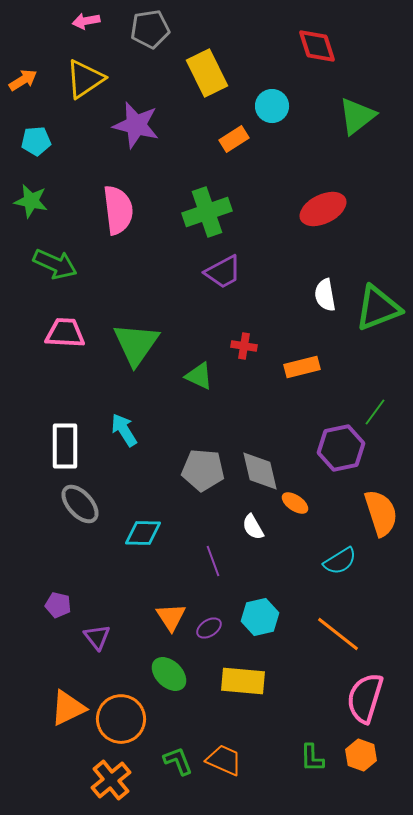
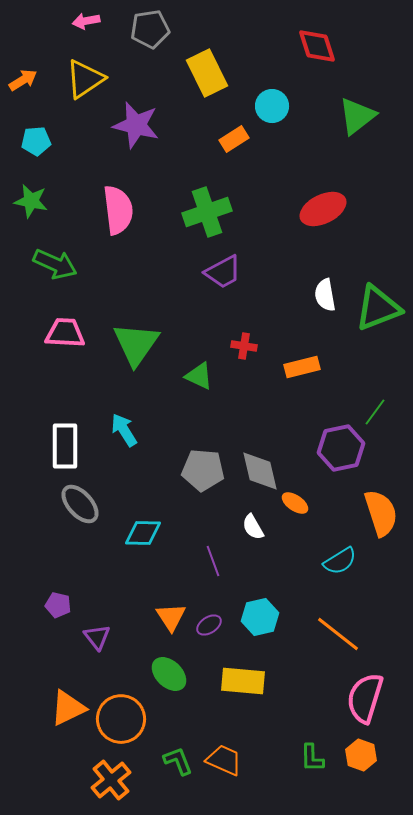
purple ellipse at (209, 628): moved 3 px up
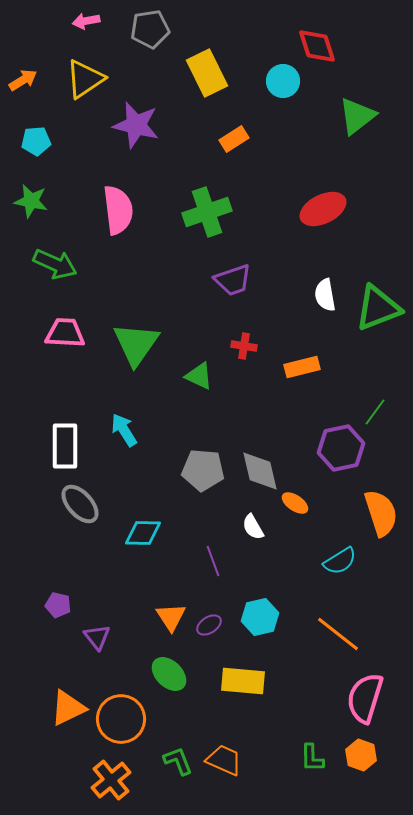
cyan circle at (272, 106): moved 11 px right, 25 px up
purple trapezoid at (223, 272): moved 10 px right, 8 px down; rotated 9 degrees clockwise
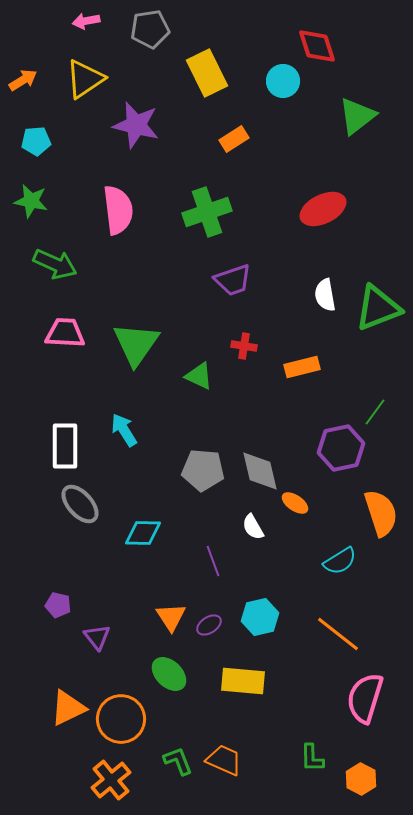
orange hexagon at (361, 755): moved 24 px down; rotated 8 degrees clockwise
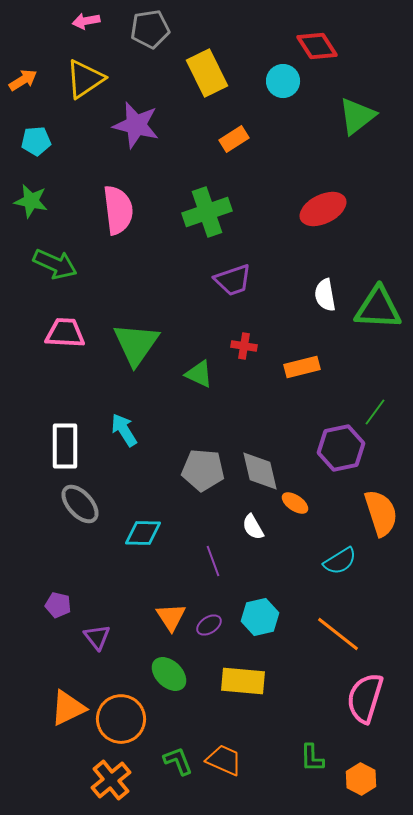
red diamond at (317, 46): rotated 15 degrees counterclockwise
green triangle at (378, 308): rotated 24 degrees clockwise
green triangle at (199, 376): moved 2 px up
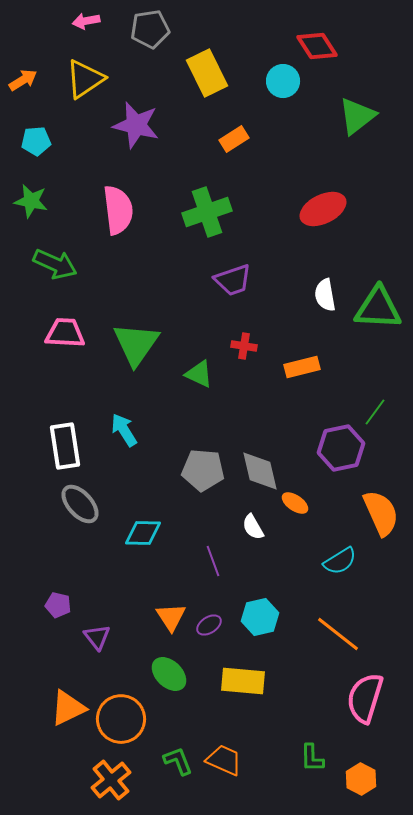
white rectangle at (65, 446): rotated 9 degrees counterclockwise
orange semicircle at (381, 513): rotated 6 degrees counterclockwise
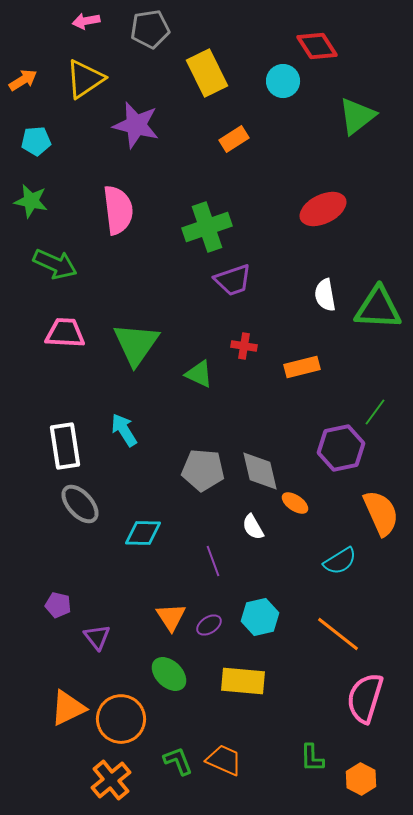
green cross at (207, 212): moved 15 px down
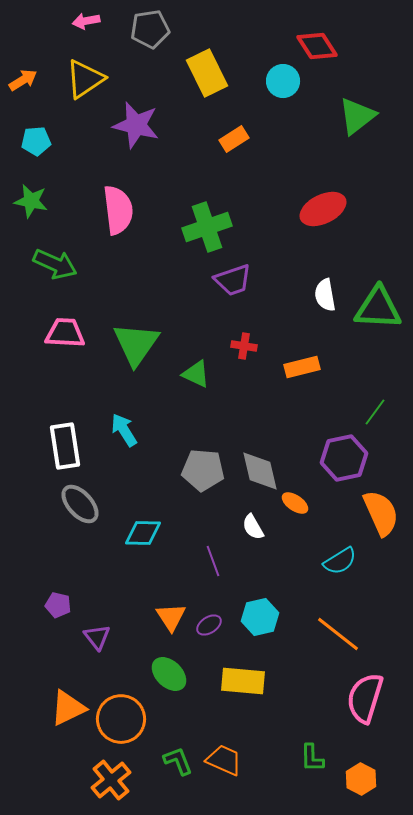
green triangle at (199, 374): moved 3 px left
purple hexagon at (341, 448): moved 3 px right, 10 px down
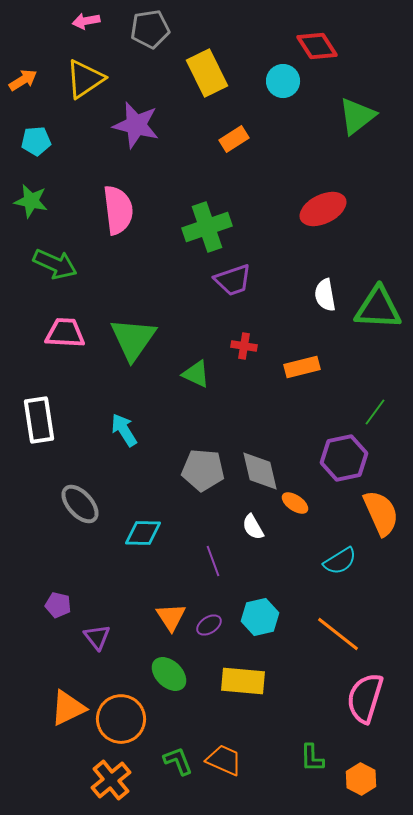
green triangle at (136, 344): moved 3 px left, 5 px up
white rectangle at (65, 446): moved 26 px left, 26 px up
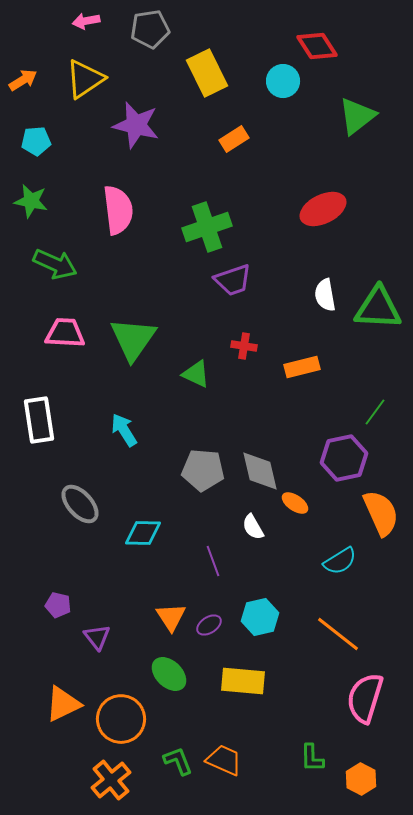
orange triangle at (68, 708): moved 5 px left, 4 px up
